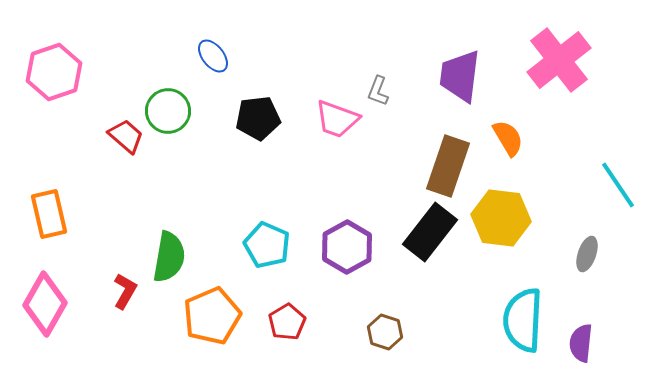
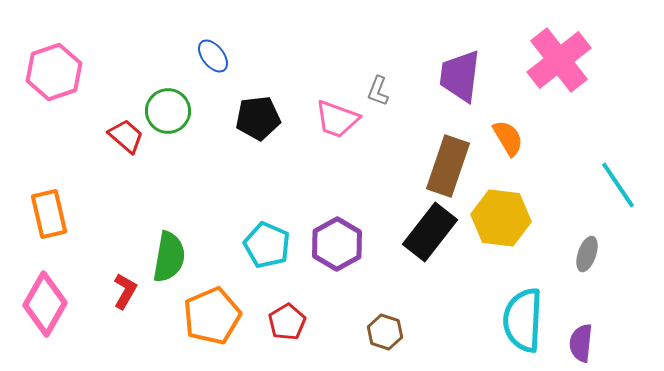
purple hexagon: moved 10 px left, 3 px up
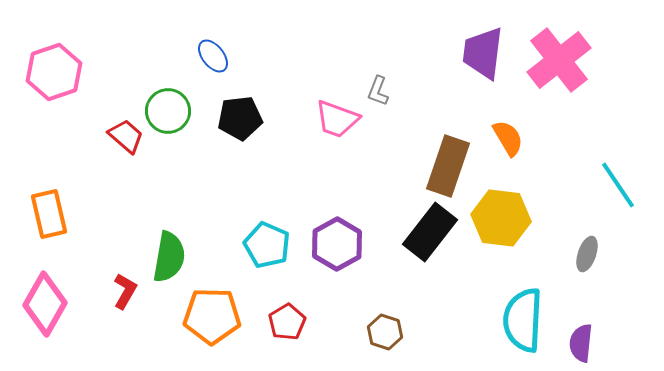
purple trapezoid: moved 23 px right, 23 px up
black pentagon: moved 18 px left
orange pentagon: rotated 24 degrees clockwise
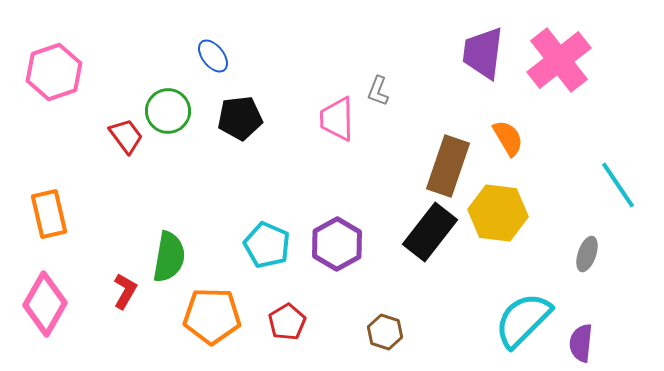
pink trapezoid: rotated 69 degrees clockwise
red trapezoid: rotated 12 degrees clockwise
yellow hexagon: moved 3 px left, 5 px up
cyan semicircle: rotated 42 degrees clockwise
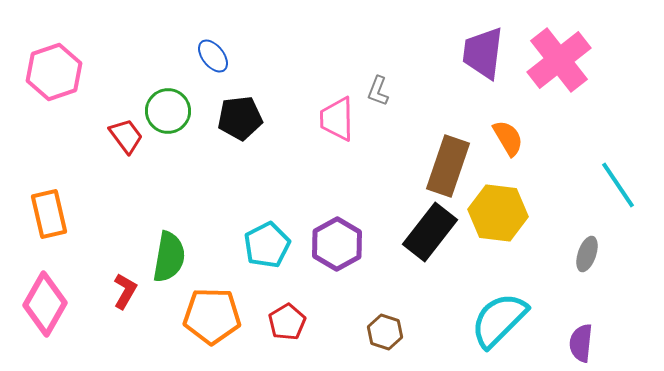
cyan pentagon: rotated 21 degrees clockwise
cyan semicircle: moved 24 px left
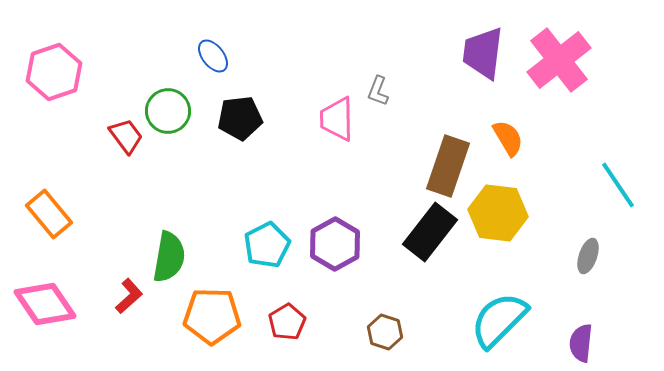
orange rectangle: rotated 27 degrees counterclockwise
purple hexagon: moved 2 px left
gray ellipse: moved 1 px right, 2 px down
red L-shape: moved 4 px right, 5 px down; rotated 18 degrees clockwise
pink diamond: rotated 64 degrees counterclockwise
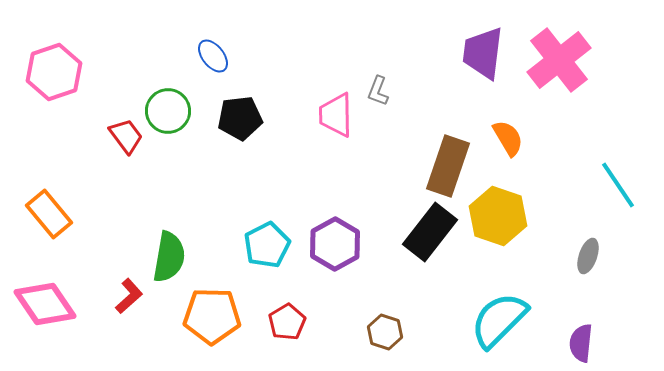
pink trapezoid: moved 1 px left, 4 px up
yellow hexagon: moved 3 px down; rotated 12 degrees clockwise
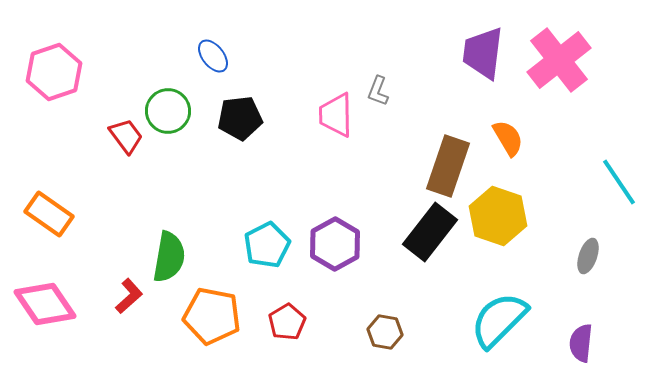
cyan line: moved 1 px right, 3 px up
orange rectangle: rotated 15 degrees counterclockwise
orange pentagon: rotated 10 degrees clockwise
brown hexagon: rotated 8 degrees counterclockwise
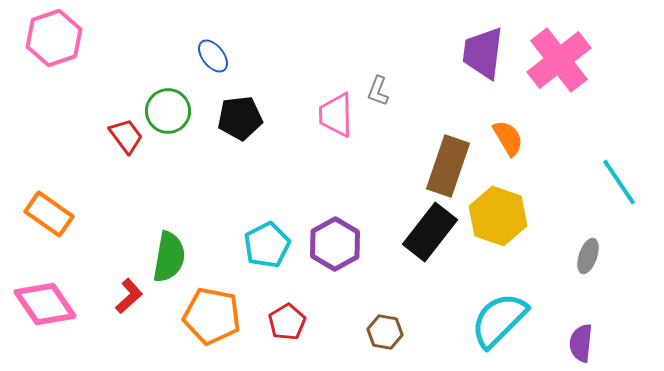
pink hexagon: moved 34 px up
